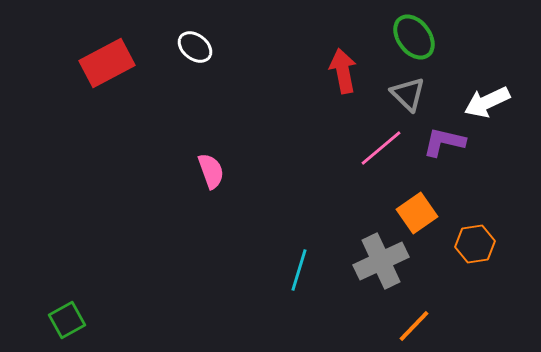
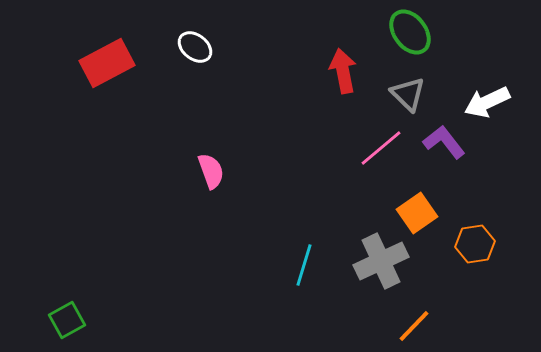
green ellipse: moved 4 px left, 5 px up
purple L-shape: rotated 39 degrees clockwise
cyan line: moved 5 px right, 5 px up
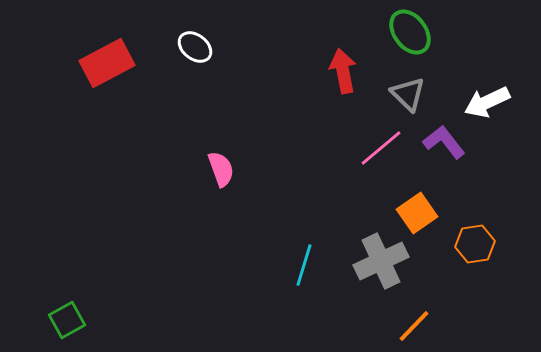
pink semicircle: moved 10 px right, 2 px up
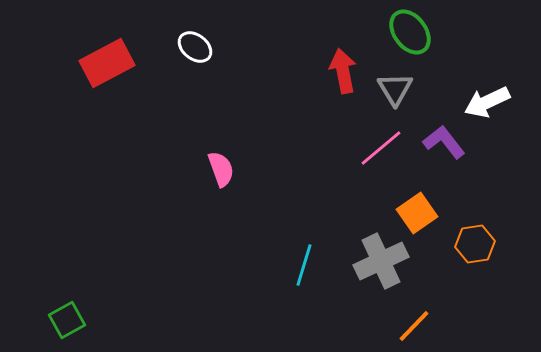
gray triangle: moved 13 px left, 5 px up; rotated 15 degrees clockwise
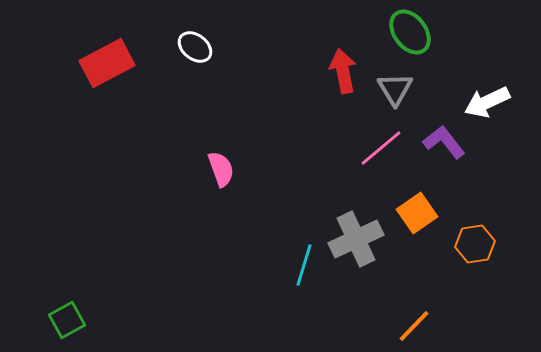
gray cross: moved 25 px left, 22 px up
